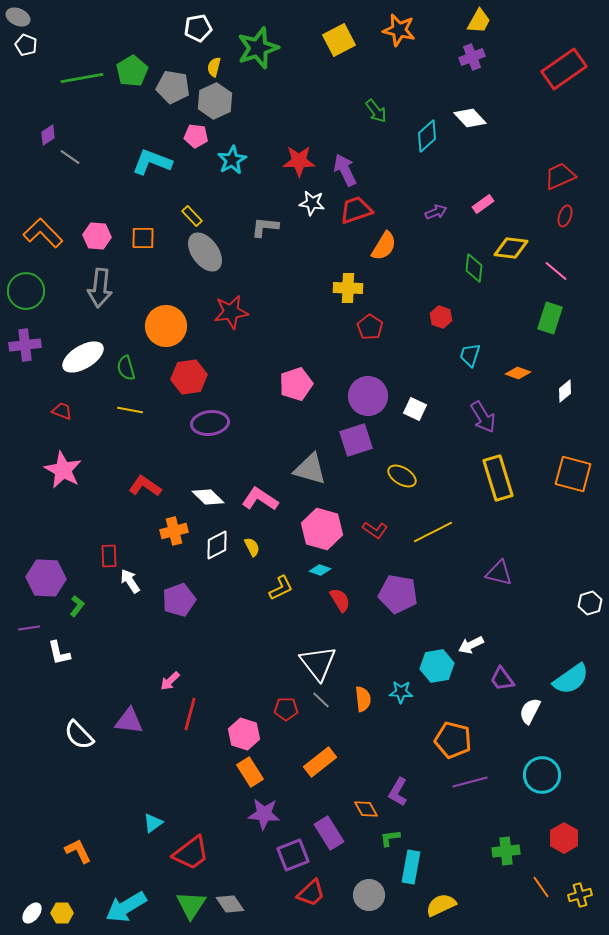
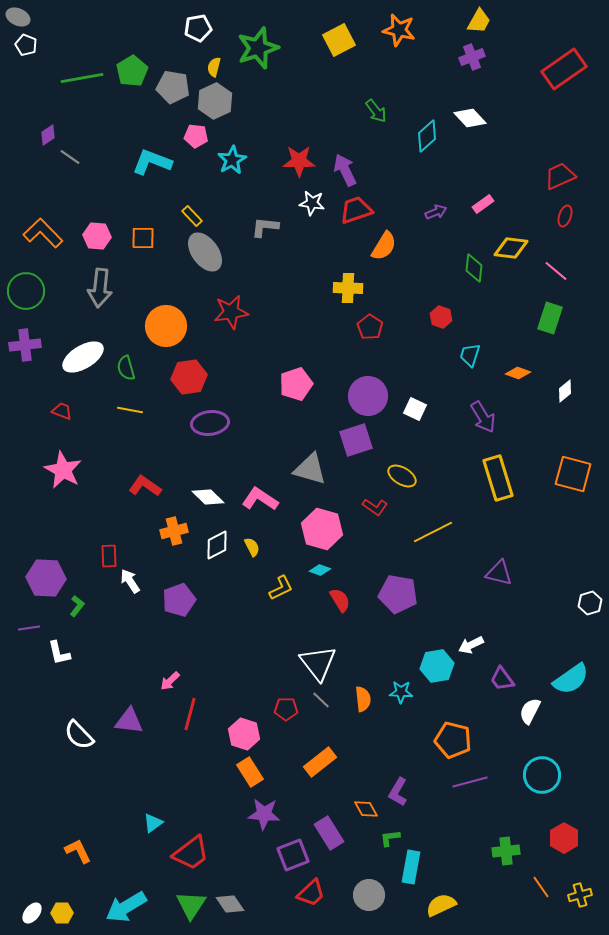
red L-shape at (375, 530): moved 23 px up
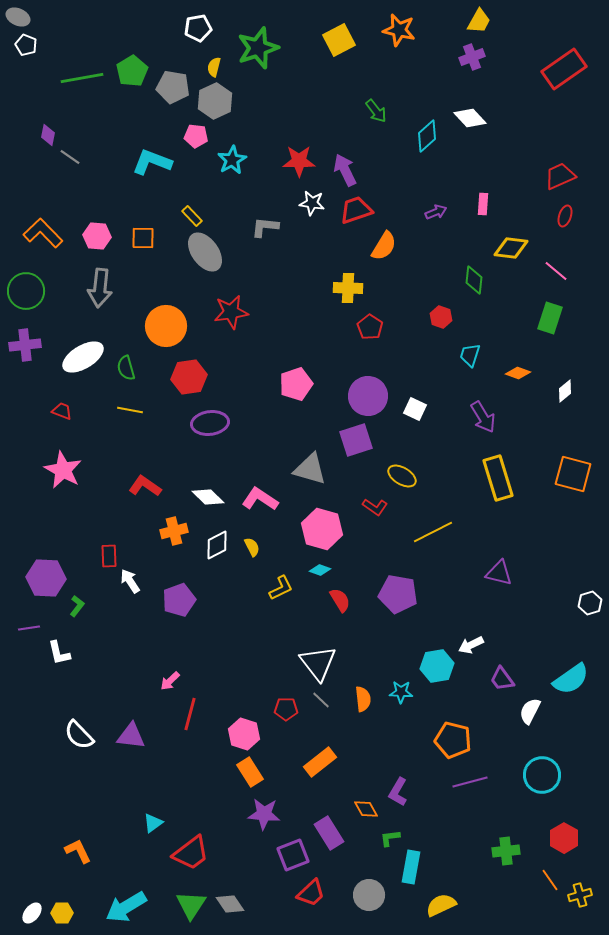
purple diamond at (48, 135): rotated 45 degrees counterclockwise
pink rectangle at (483, 204): rotated 50 degrees counterclockwise
green diamond at (474, 268): moved 12 px down
purple triangle at (129, 721): moved 2 px right, 15 px down
orange line at (541, 887): moved 9 px right, 7 px up
